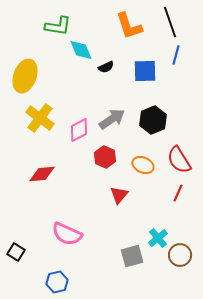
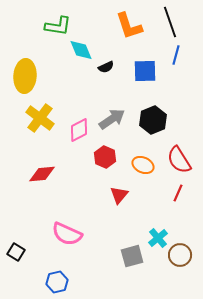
yellow ellipse: rotated 16 degrees counterclockwise
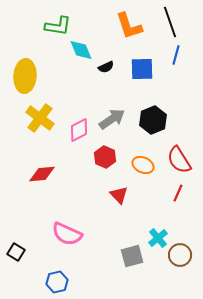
blue square: moved 3 px left, 2 px up
red triangle: rotated 24 degrees counterclockwise
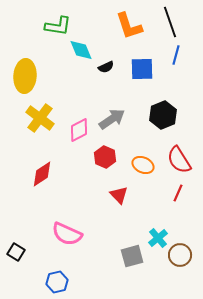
black hexagon: moved 10 px right, 5 px up
red diamond: rotated 28 degrees counterclockwise
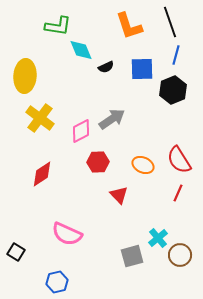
black hexagon: moved 10 px right, 25 px up
pink diamond: moved 2 px right, 1 px down
red hexagon: moved 7 px left, 5 px down; rotated 25 degrees counterclockwise
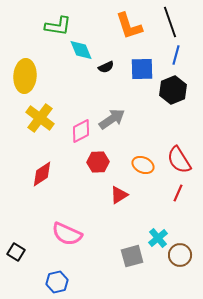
red triangle: rotated 42 degrees clockwise
